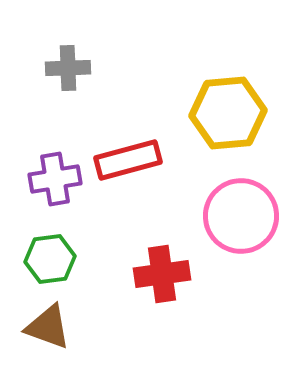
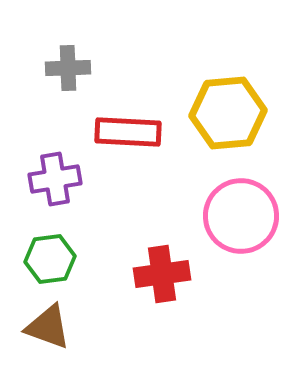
red rectangle: moved 28 px up; rotated 18 degrees clockwise
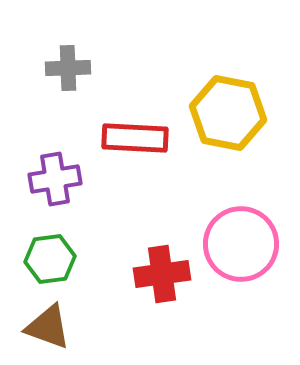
yellow hexagon: rotated 16 degrees clockwise
red rectangle: moved 7 px right, 6 px down
pink circle: moved 28 px down
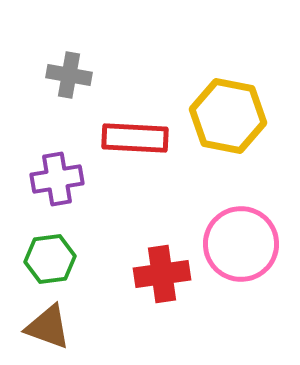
gray cross: moved 1 px right, 7 px down; rotated 12 degrees clockwise
yellow hexagon: moved 3 px down
purple cross: moved 2 px right
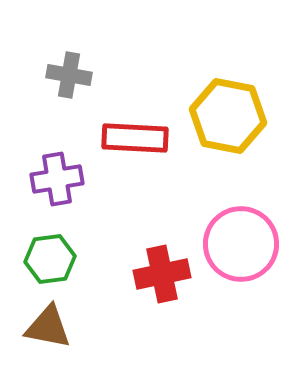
red cross: rotated 4 degrees counterclockwise
brown triangle: rotated 9 degrees counterclockwise
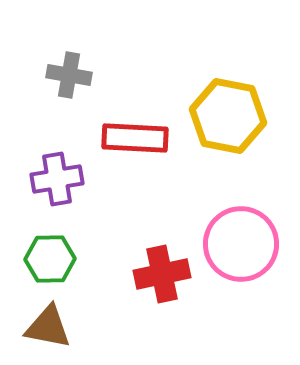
green hexagon: rotated 6 degrees clockwise
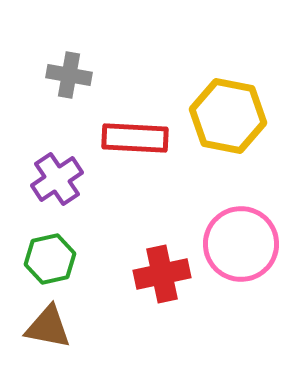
purple cross: rotated 24 degrees counterclockwise
green hexagon: rotated 12 degrees counterclockwise
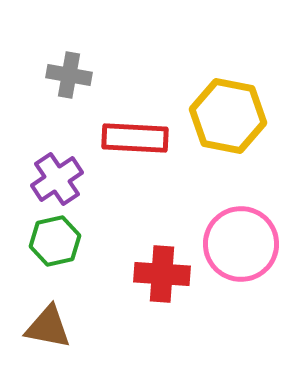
green hexagon: moved 5 px right, 18 px up
red cross: rotated 16 degrees clockwise
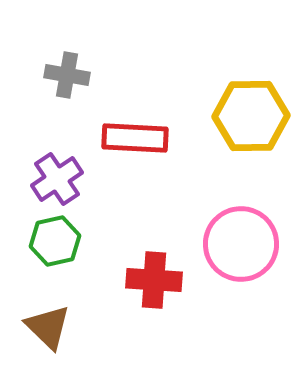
gray cross: moved 2 px left
yellow hexagon: moved 23 px right; rotated 12 degrees counterclockwise
red cross: moved 8 px left, 6 px down
brown triangle: rotated 33 degrees clockwise
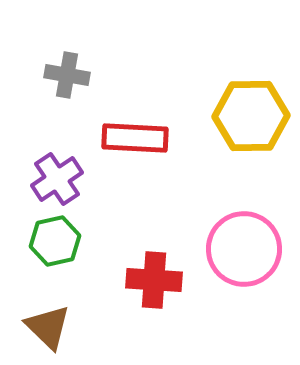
pink circle: moved 3 px right, 5 px down
